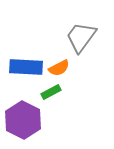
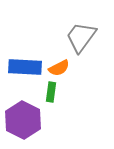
blue rectangle: moved 1 px left
green rectangle: rotated 54 degrees counterclockwise
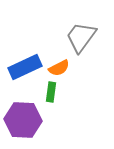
blue rectangle: rotated 28 degrees counterclockwise
purple hexagon: rotated 24 degrees counterclockwise
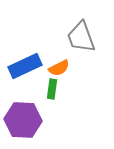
gray trapezoid: rotated 56 degrees counterclockwise
blue rectangle: moved 1 px up
green rectangle: moved 1 px right, 3 px up
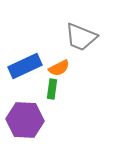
gray trapezoid: rotated 48 degrees counterclockwise
purple hexagon: moved 2 px right
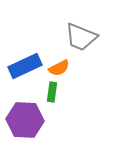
green rectangle: moved 3 px down
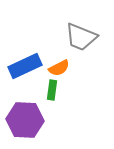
green rectangle: moved 2 px up
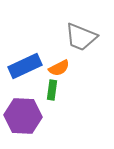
purple hexagon: moved 2 px left, 4 px up
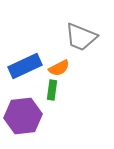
purple hexagon: rotated 9 degrees counterclockwise
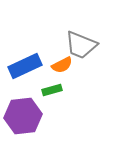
gray trapezoid: moved 8 px down
orange semicircle: moved 3 px right, 3 px up
green rectangle: rotated 66 degrees clockwise
